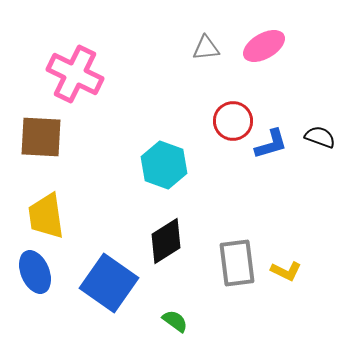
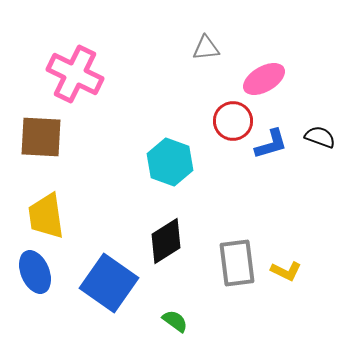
pink ellipse: moved 33 px down
cyan hexagon: moved 6 px right, 3 px up
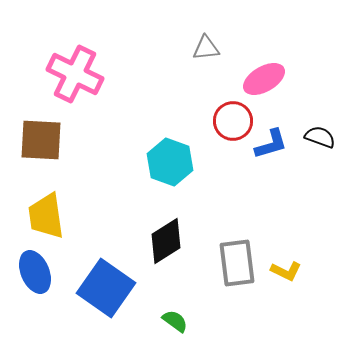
brown square: moved 3 px down
blue square: moved 3 px left, 5 px down
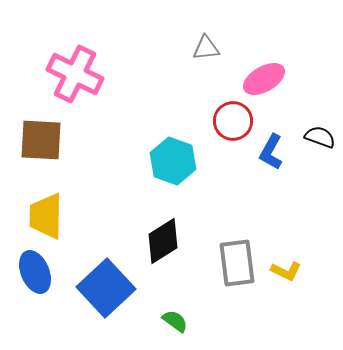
blue L-shape: moved 8 px down; rotated 135 degrees clockwise
cyan hexagon: moved 3 px right, 1 px up
yellow trapezoid: rotated 9 degrees clockwise
black diamond: moved 3 px left
blue square: rotated 12 degrees clockwise
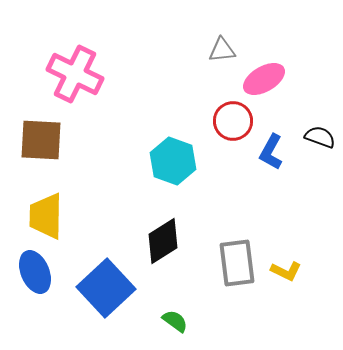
gray triangle: moved 16 px right, 2 px down
